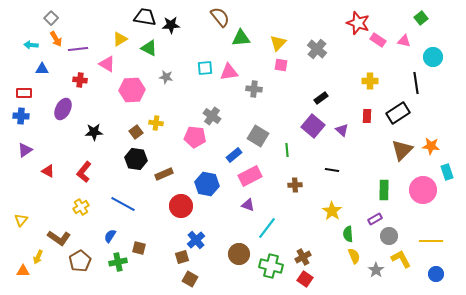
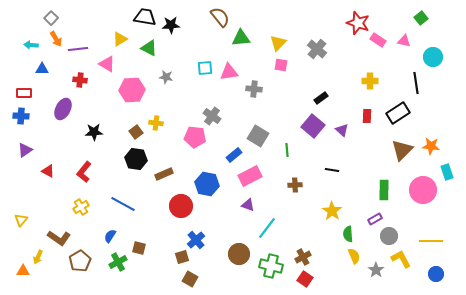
green cross at (118, 262): rotated 18 degrees counterclockwise
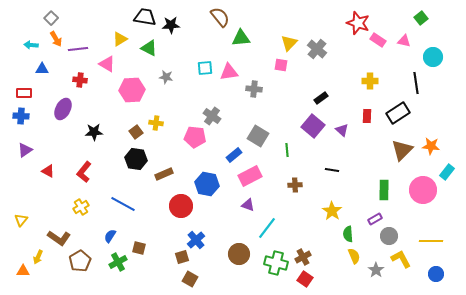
yellow triangle at (278, 43): moved 11 px right
cyan rectangle at (447, 172): rotated 56 degrees clockwise
green cross at (271, 266): moved 5 px right, 3 px up
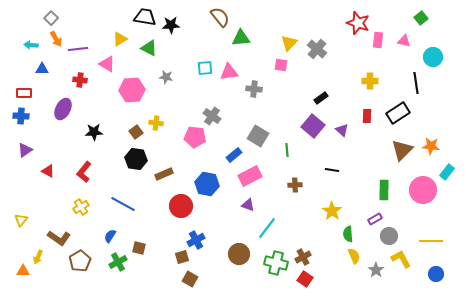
pink rectangle at (378, 40): rotated 63 degrees clockwise
blue cross at (196, 240): rotated 12 degrees clockwise
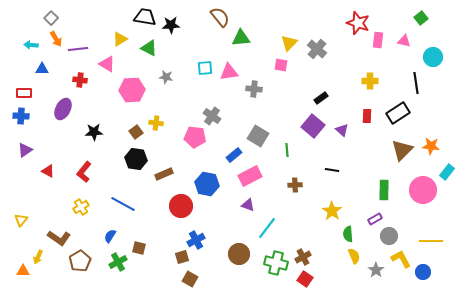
blue circle at (436, 274): moved 13 px left, 2 px up
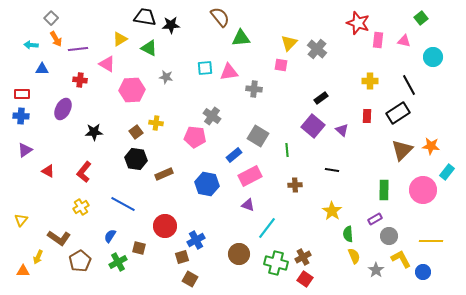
black line at (416, 83): moved 7 px left, 2 px down; rotated 20 degrees counterclockwise
red rectangle at (24, 93): moved 2 px left, 1 px down
red circle at (181, 206): moved 16 px left, 20 px down
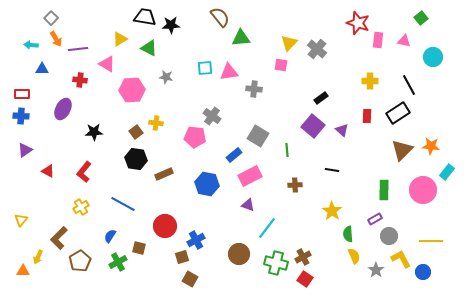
brown L-shape at (59, 238): rotated 100 degrees clockwise
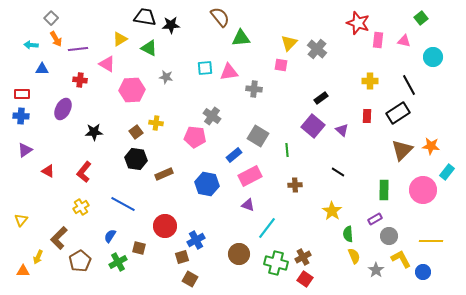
black line at (332, 170): moved 6 px right, 2 px down; rotated 24 degrees clockwise
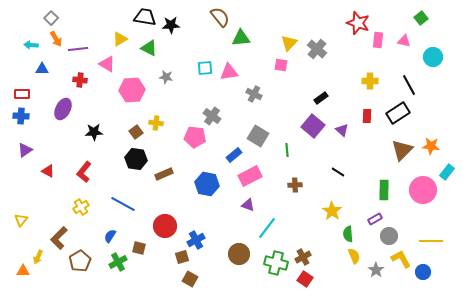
gray cross at (254, 89): moved 5 px down; rotated 21 degrees clockwise
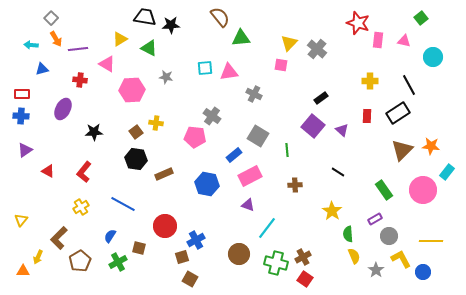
blue triangle at (42, 69): rotated 16 degrees counterclockwise
green rectangle at (384, 190): rotated 36 degrees counterclockwise
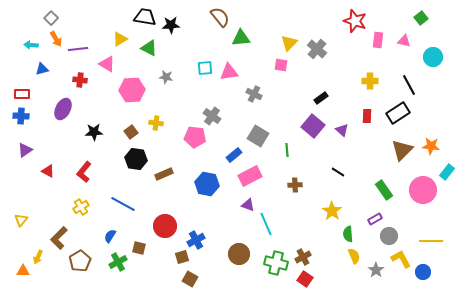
red star at (358, 23): moved 3 px left, 2 px up
brown square at (136, 132): moved 5 px left
cyan line at (267, 228): moved 1 px left, 4 px up; rotated 60 degrees counterclockwise
